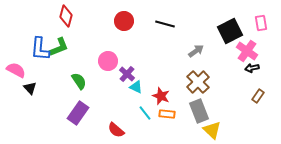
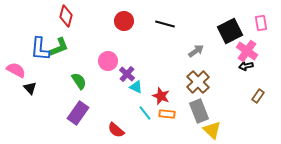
black arrow: moved 6 px left, 2 px up
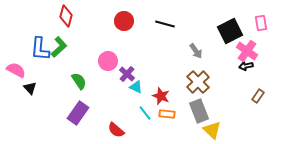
green L-shape: rotated 20 degrees counterclockwise
gray arrow: rotated 91 degrees clockwise
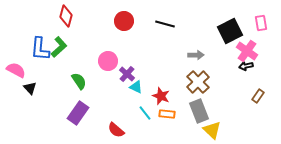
gray arrow: moved 4 px down; rotated 56 degrees counterclockwise
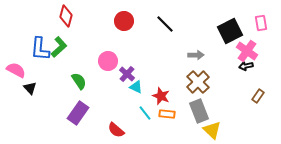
black line: rotated 30 degrees clockwise
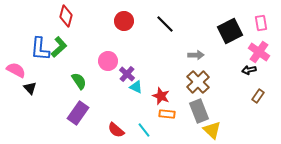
pink cross: moved 12 px right, 1 px down
black arrow: moved 3 px right, 4 px down
cyan line: moved 1 px left, 17 px down
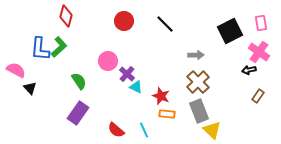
cyan line: rotated 14 degrees clockwise
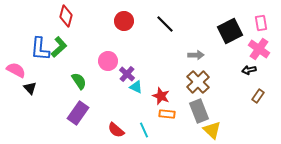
pink cross: moved 3 px up
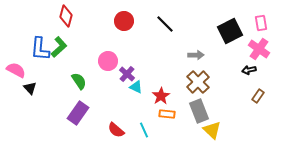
red star: rotated 18 degrees clockwise
